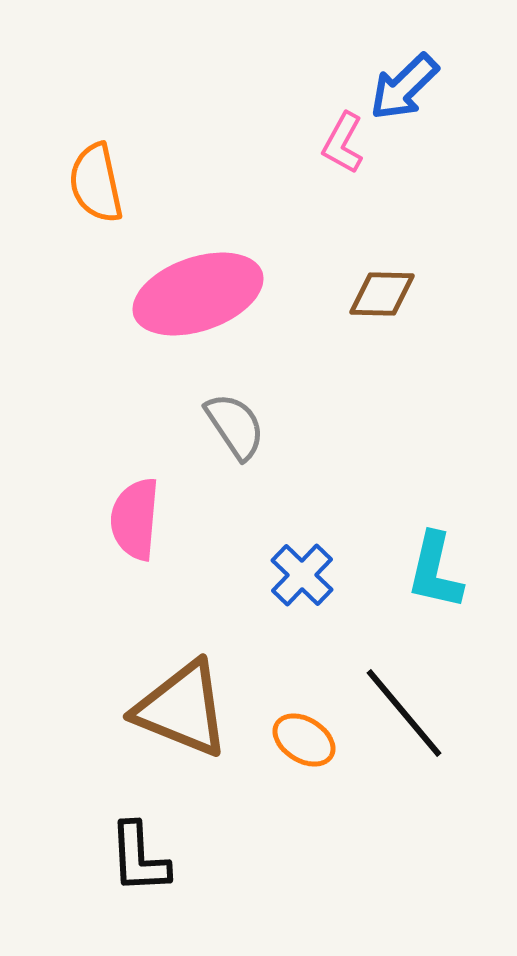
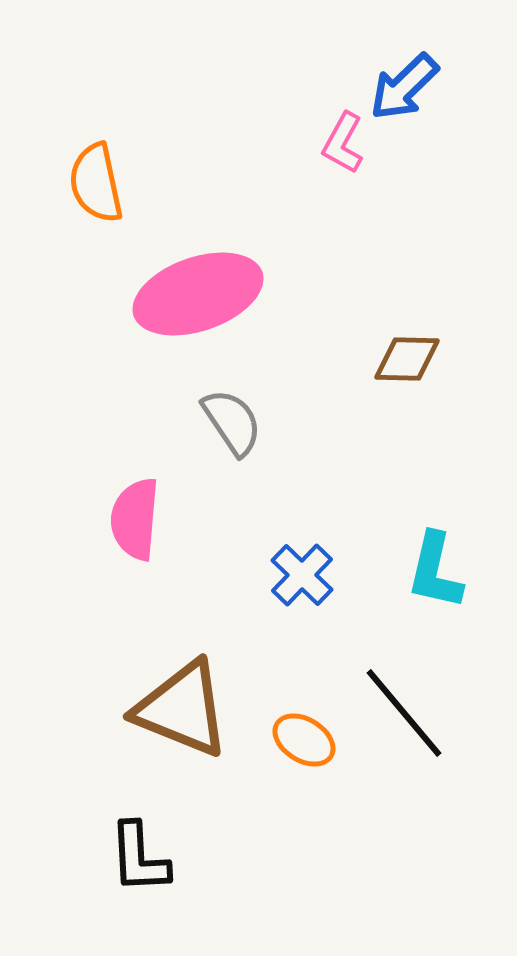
brown diamond: moved 25 px right, 65 px down
gray semicircle: moved 3 px left, 4 px up
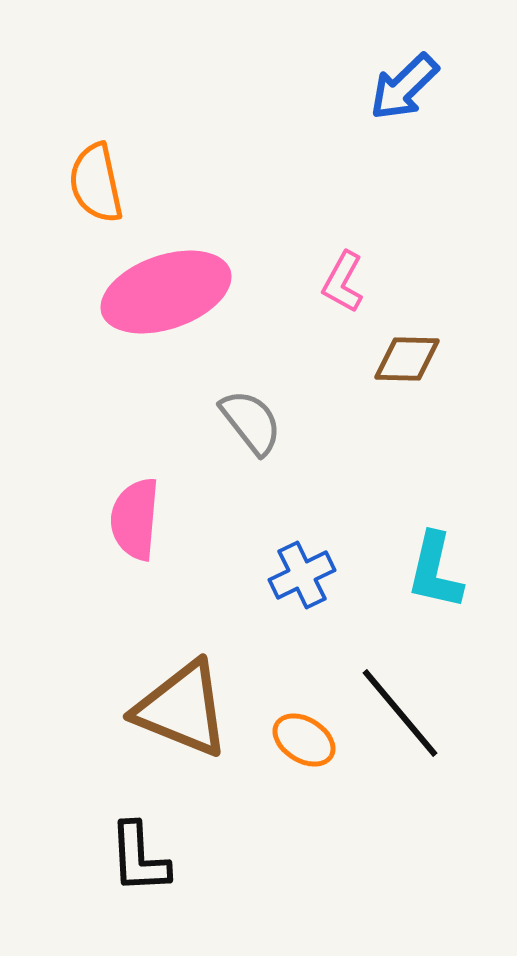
pink L-shape: moved 139 px down
pink ellipse: moved 32 px left, 2 px up
gray semicircle: moved 19 px right; rotated 4 degrees counterclockwise
blue cross: rotated 20 degrees clockwise
black line: moved 4 px left
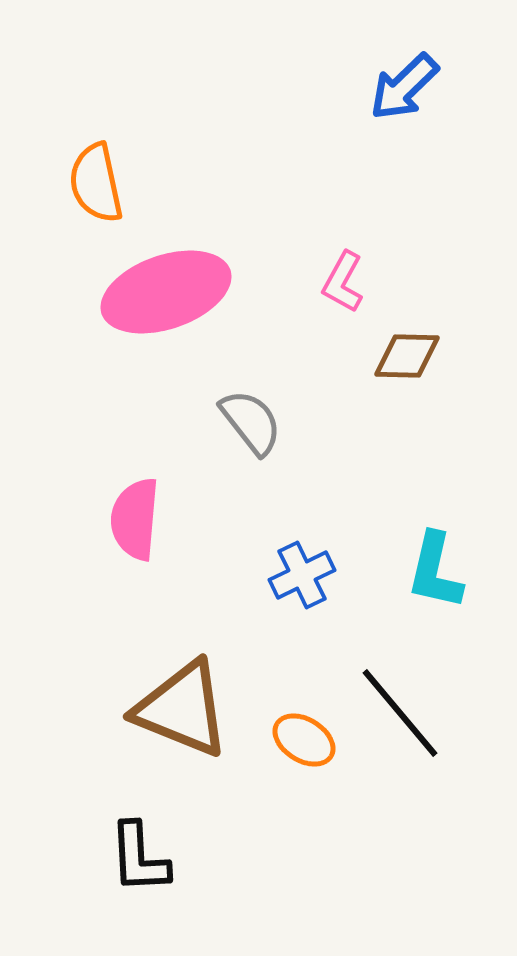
brown diamond: moved 3 px up
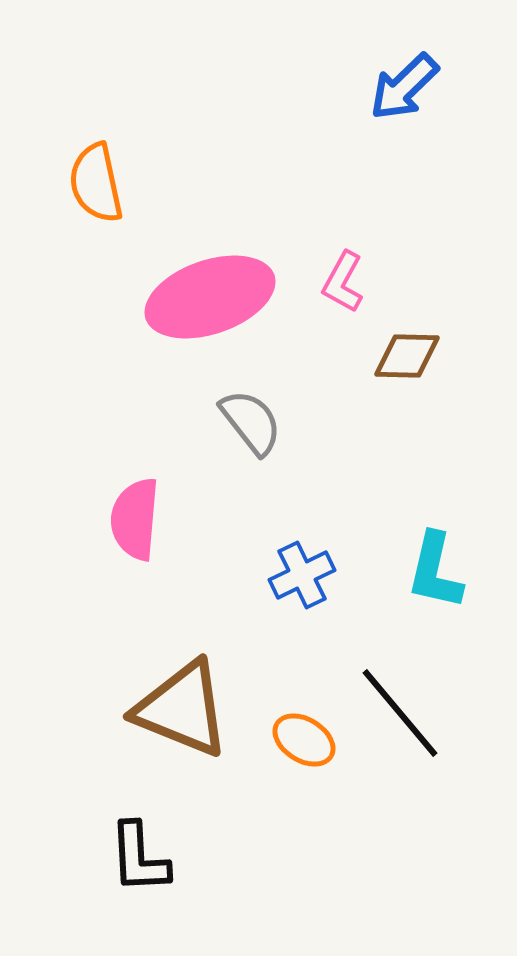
pink ellipse: moved 44 px right, 5 px down
